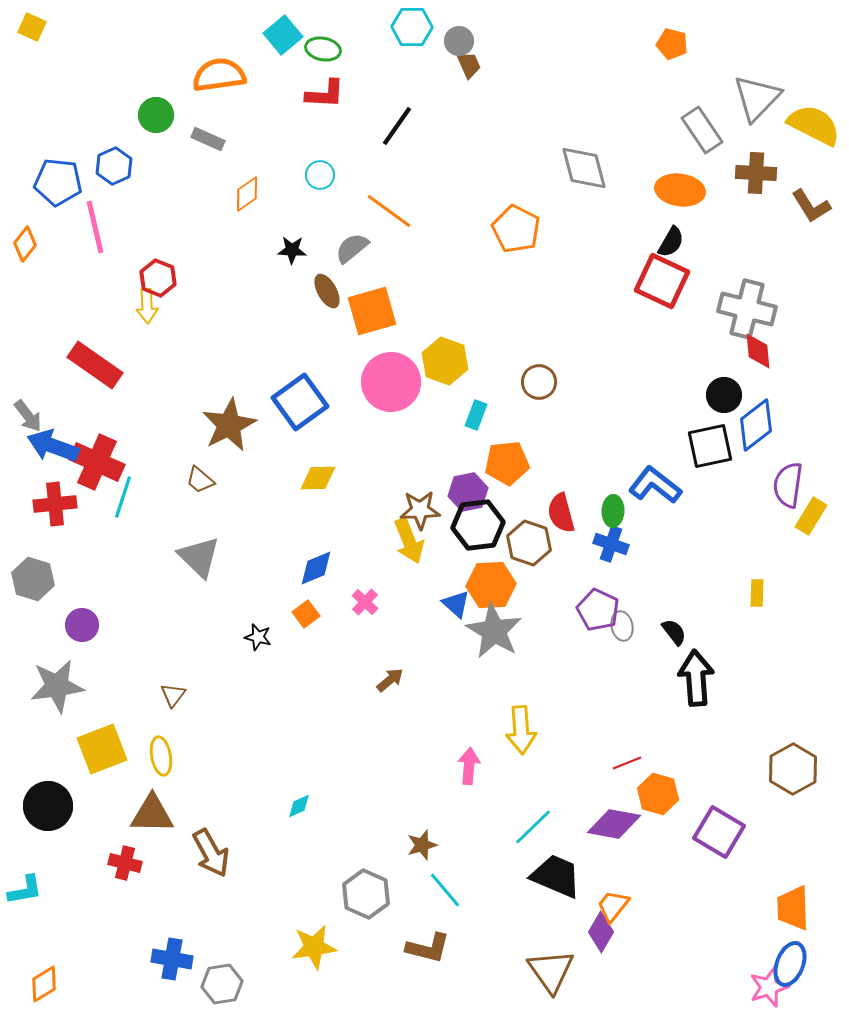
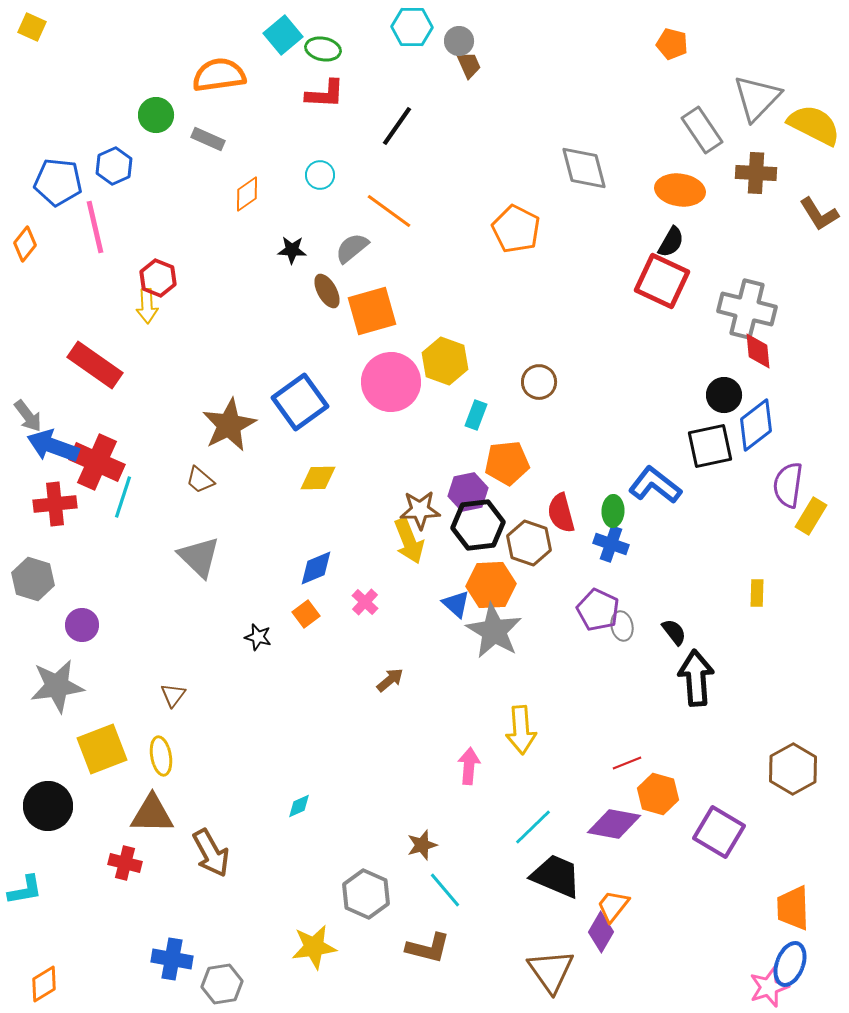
brown L-shape at (811, 206): moved 8 px right, 8 px down
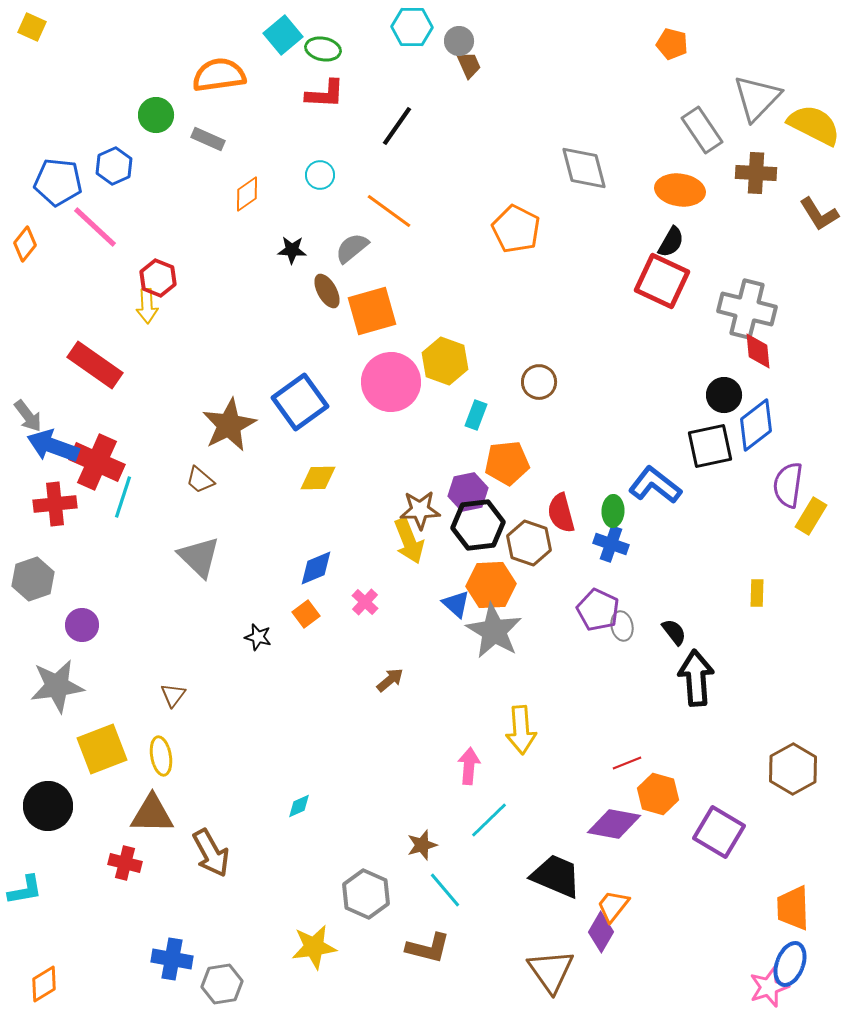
pink line at (95, 227): rotated 34 degrees counterclockwise
gray hexagon at (33, 579): rotated 24 degrees clockwise
cyan line at (533, 827): moved 44 px left, 7 px up
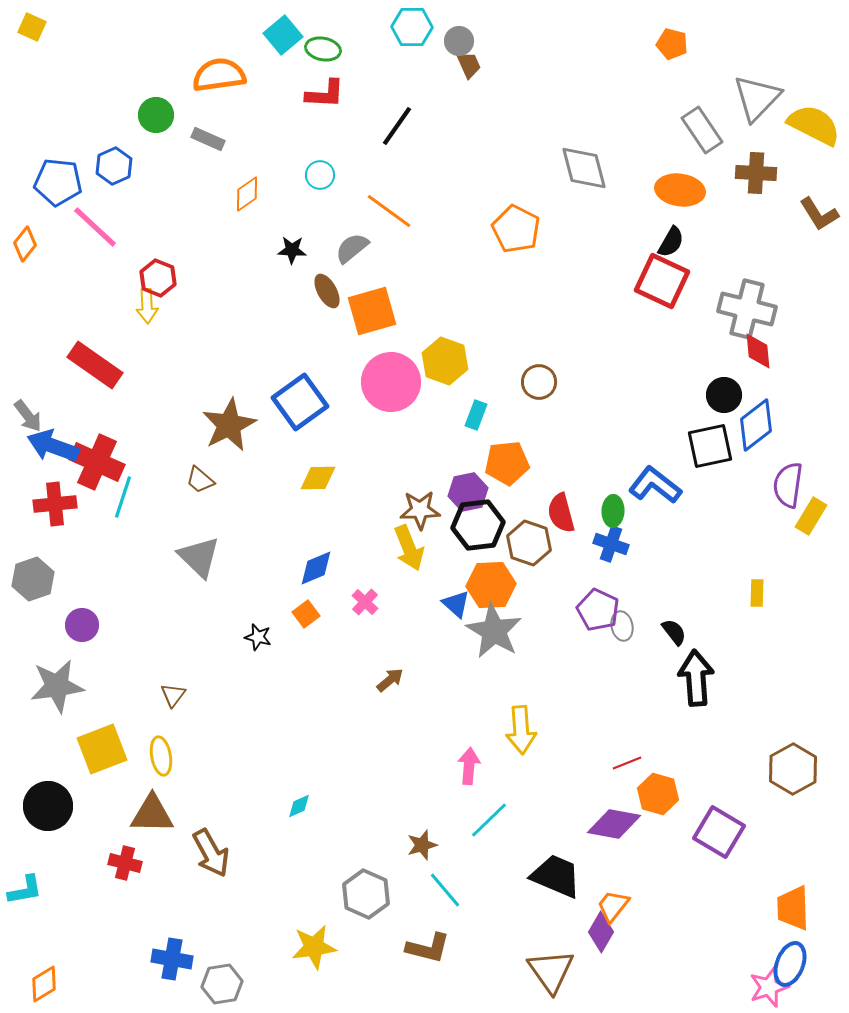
yellow arrow at (409, 541): moved 7 px down
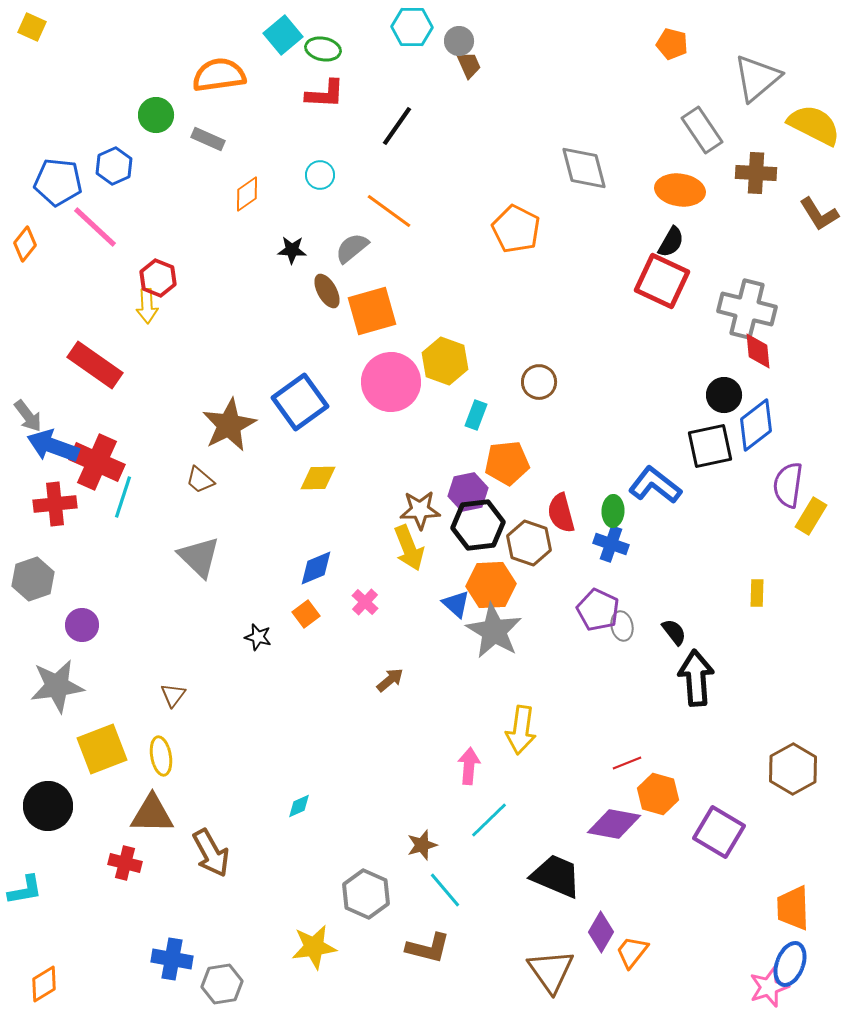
gray triangle at (757, 98): moved 20 px up; rotated 6 degrees clockwise
yellow arrow at (521, 730): rotated 12 degrees clockwise
orange trapezoid at (613, 906): moved 19 px right, 46 px down
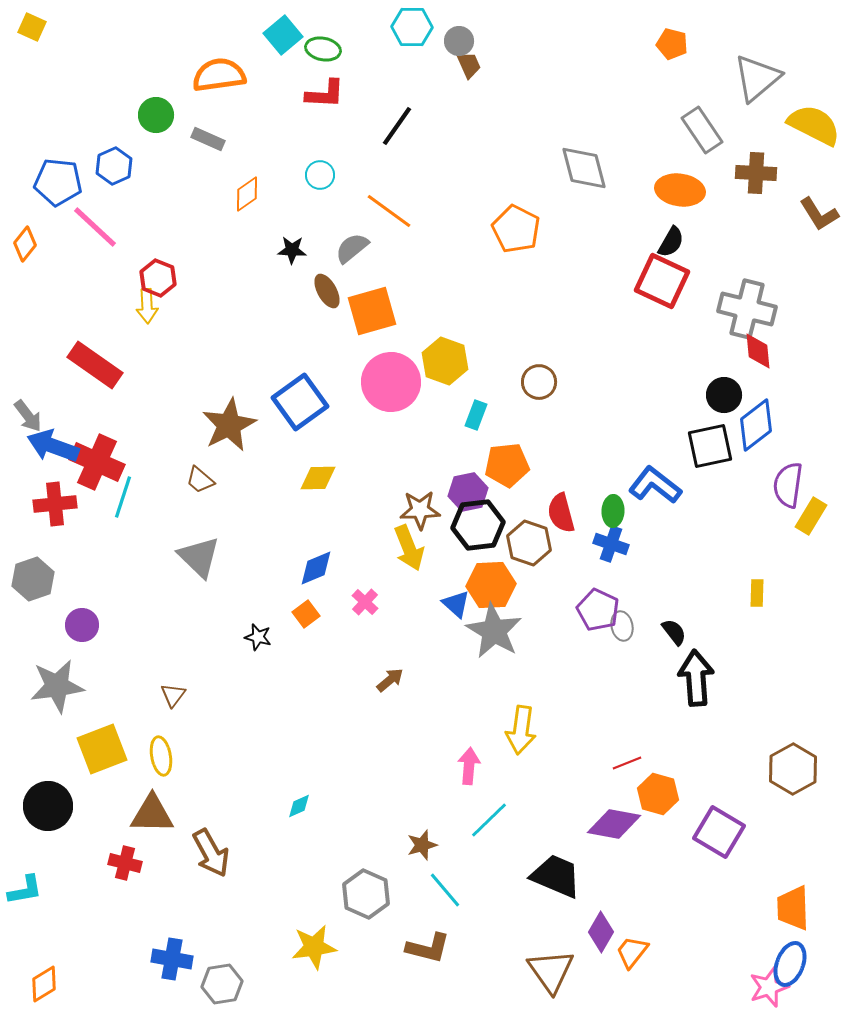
orange pentagon at (507, 463): moved 2 px down
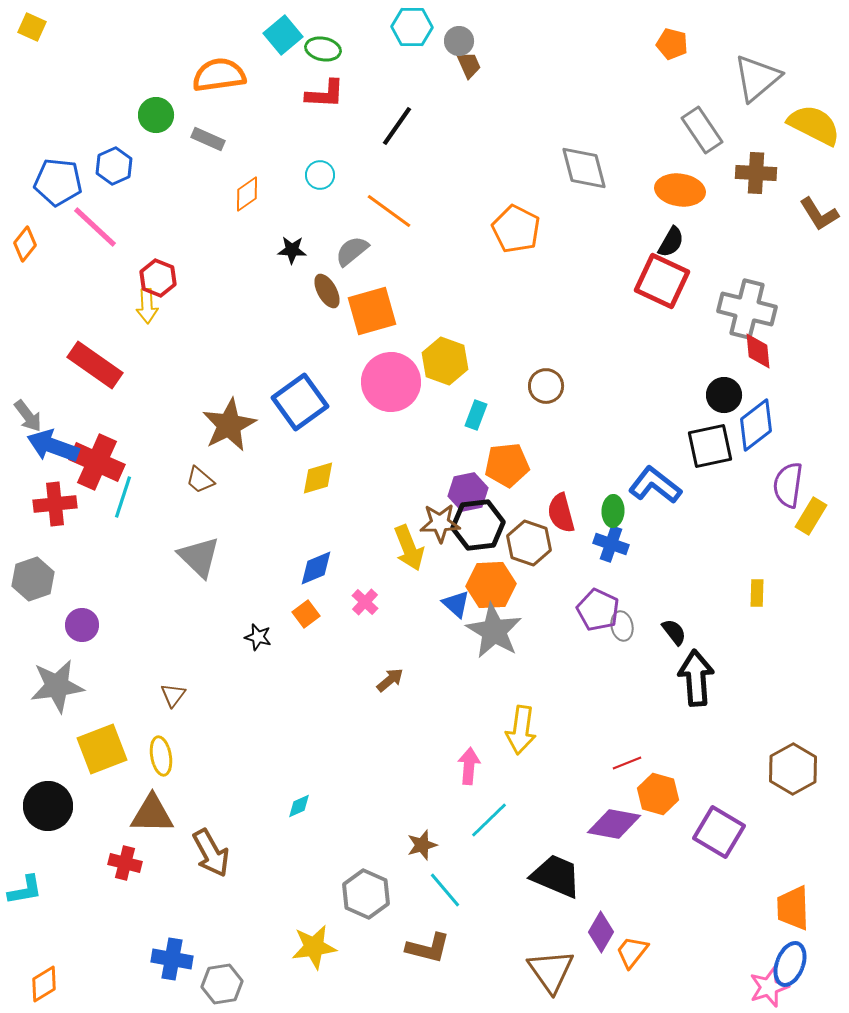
gray semicircle at (352, 248): moved 3 px down
brown circle at (539, 382): moved 7 px right, 4 px down
yellow diamond at (318, 478): rotated 15 degrees counterclockwise
brown star at (420, 510): moved 20 px right, 13 px down
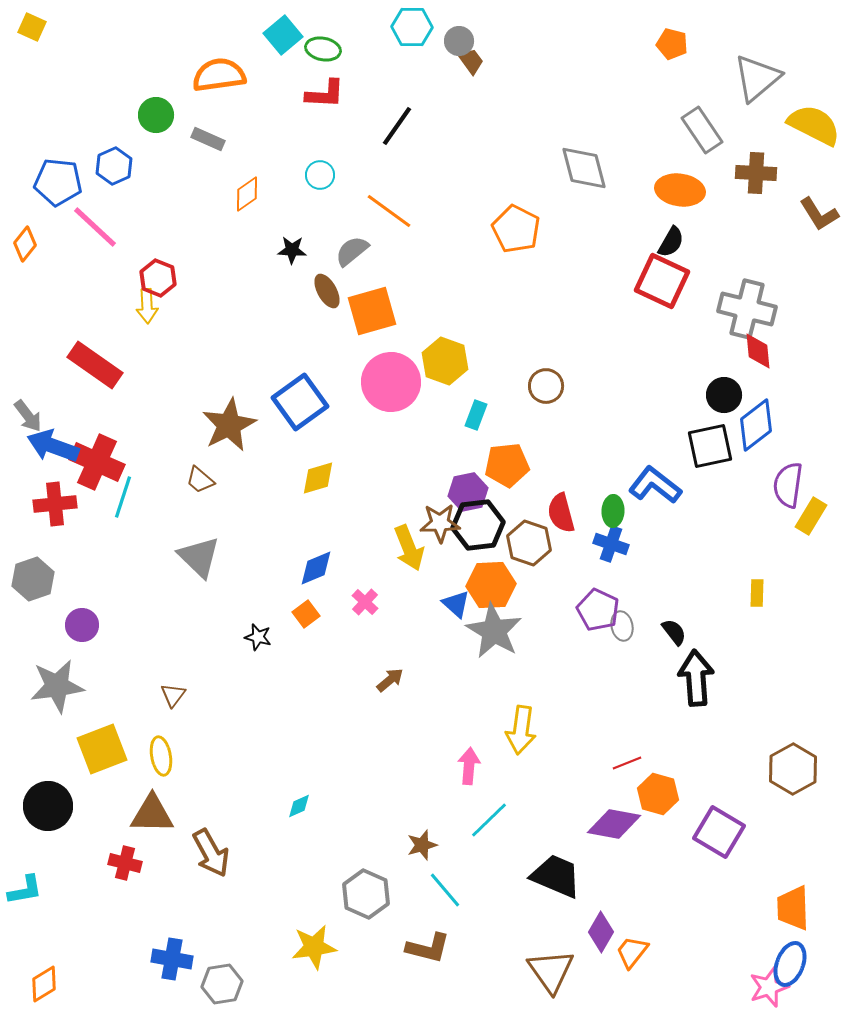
brown trapezoid at (469, 65): moved 2 px right, 4 px up; rotated 12 degrees counterclockwise
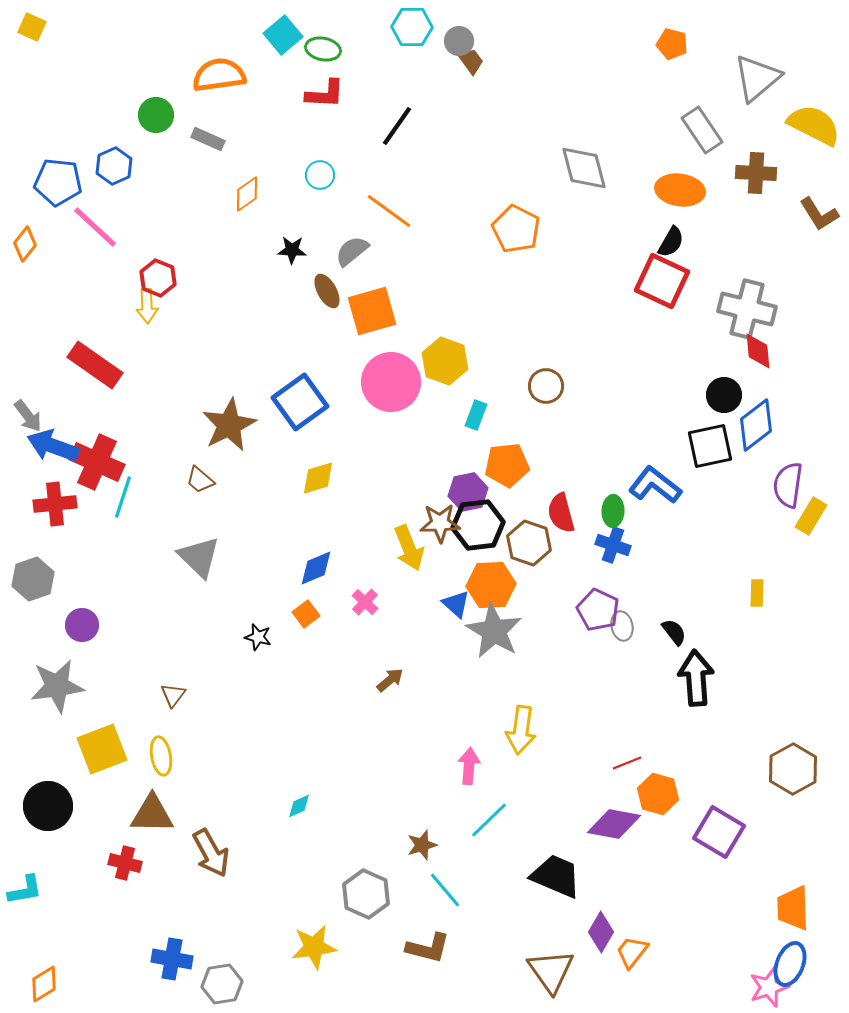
blue cross at (611, 544): moved 2 px right, 1 px down
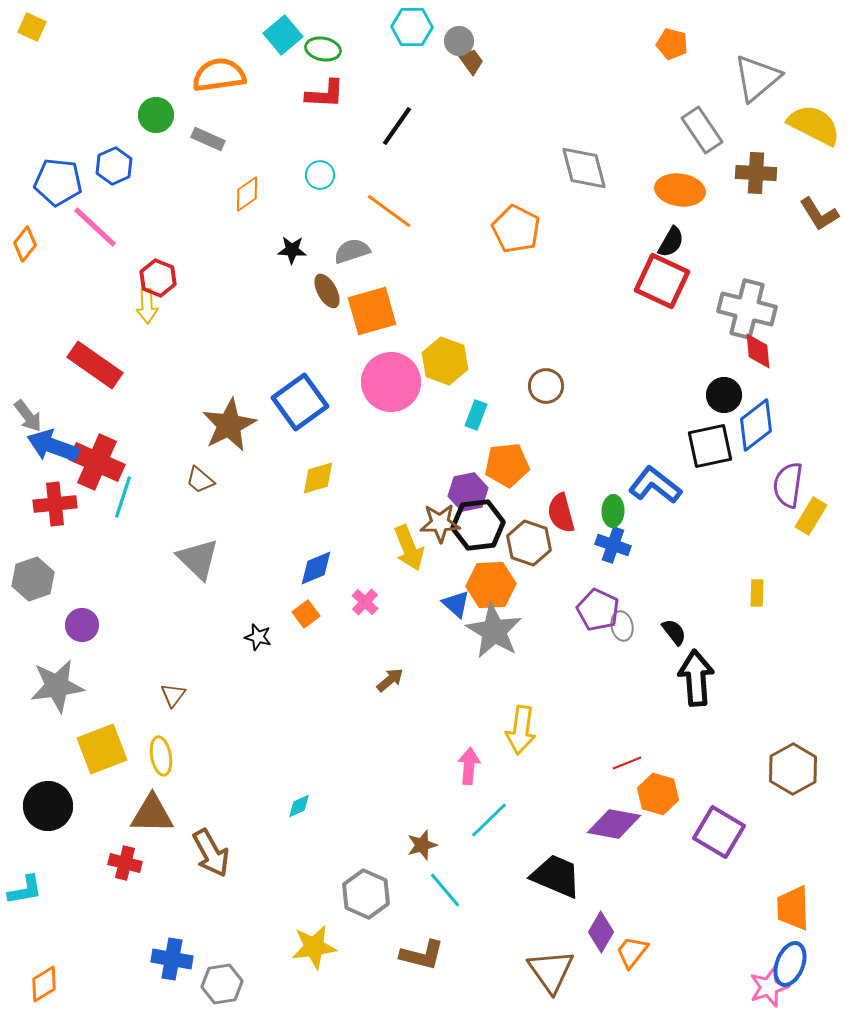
gray semicircle at (352, 251): rotated 21 degrees clockwise
gray triangle at (199, 557): moved 1 px left, 2 px down
brown L-shape at (428, 948): moved 6 px left, 7 px down
